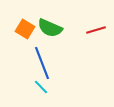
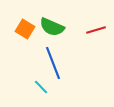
green semicircle: moved 2 px right, 1 px up
blue line: moved 11 px right
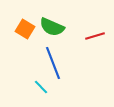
red line: moved 1 px left, 6 px down
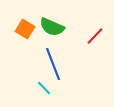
red line: rotated 30 degrees counterclockwise
blue line: moved 1 px down
cyan line: moved 3 px right, 1 px down
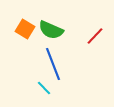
green semicircle: moved 1 px left, 3 px down
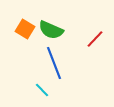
red line: moved 3 px down
blue line: moved 1 px right, 1 px up
cyan line: moved 2 px left, 2 px down
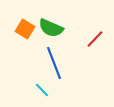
green semicircle: moved 2 px up
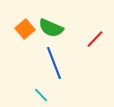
orange square: rotated 18 degrees clockwise
cyan line: moved 1 px left, 5 px down
